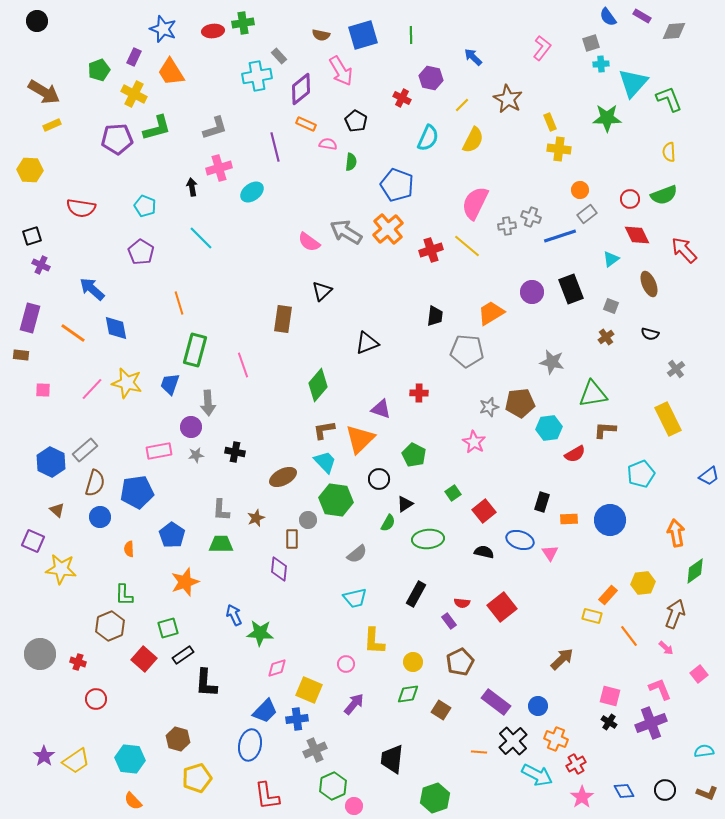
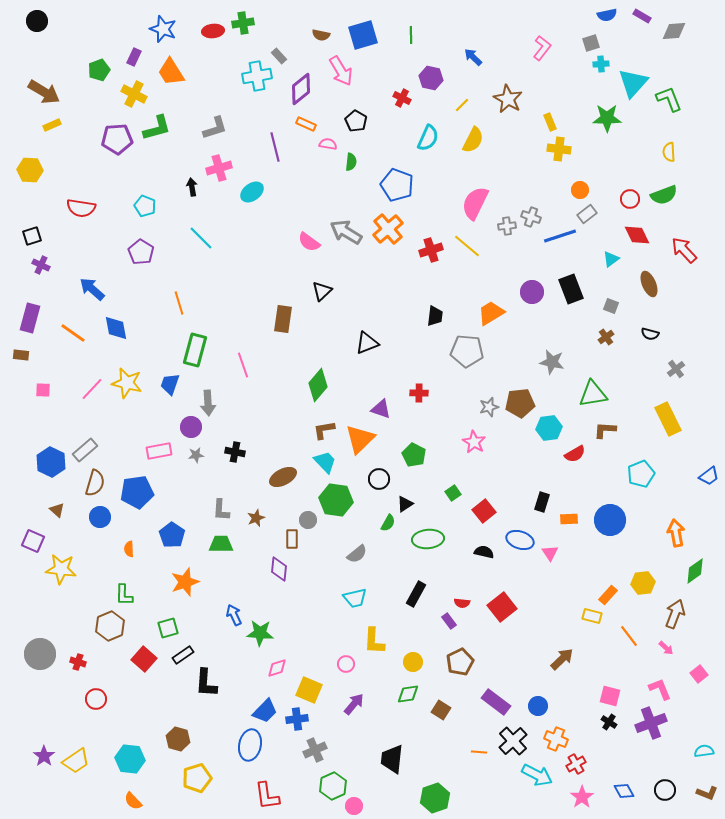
blue semicircle at (608, 17): moved 1 px left, 2 px up; rotated 66 degrees counterclockwise
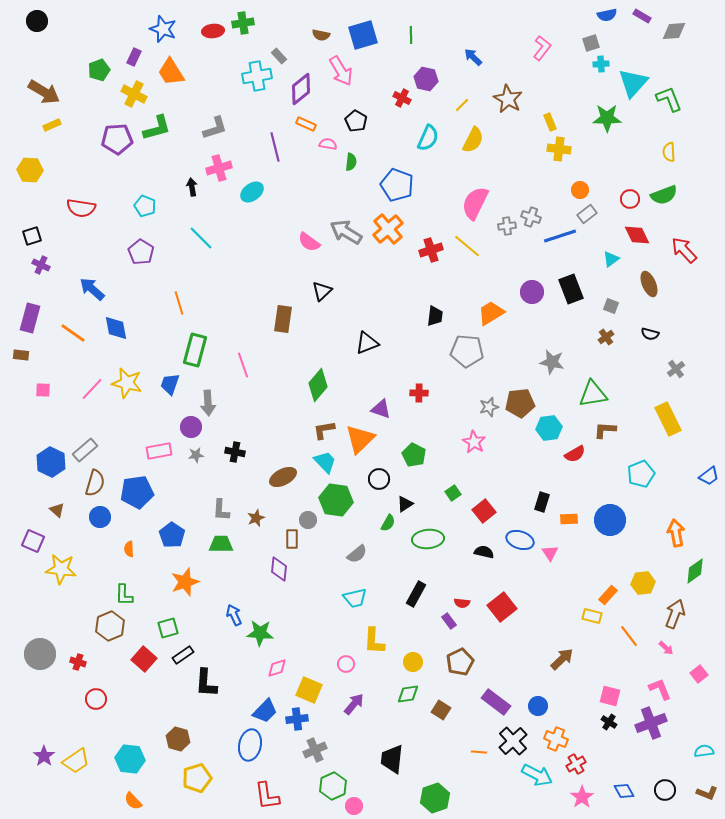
purple hexagon at (431, 78): moved 5 px left, 1 px down
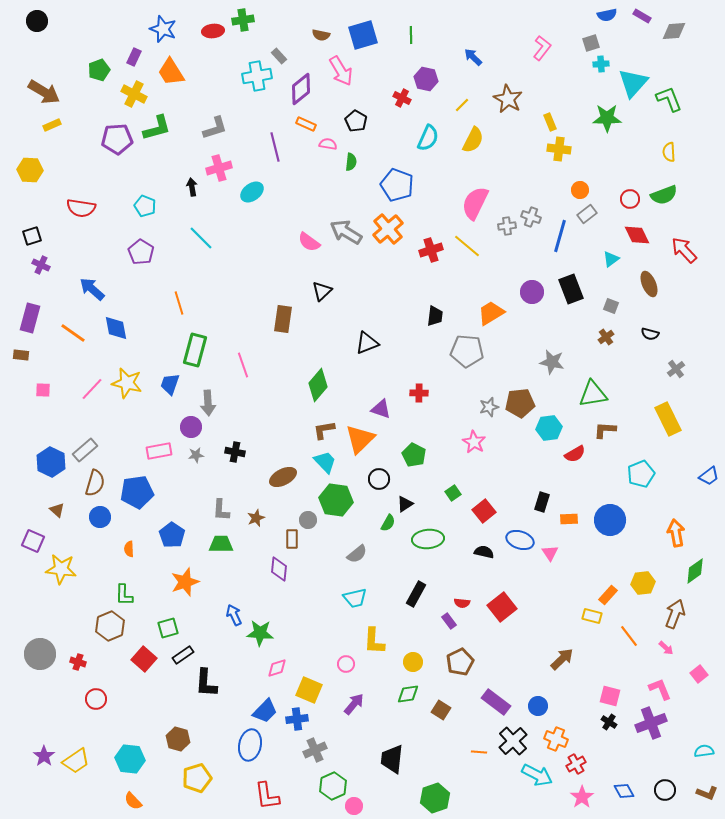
green cross at (243, 23): moved 3 px up
blue line at (560, 236): rotated 56 degrees counterclockwise
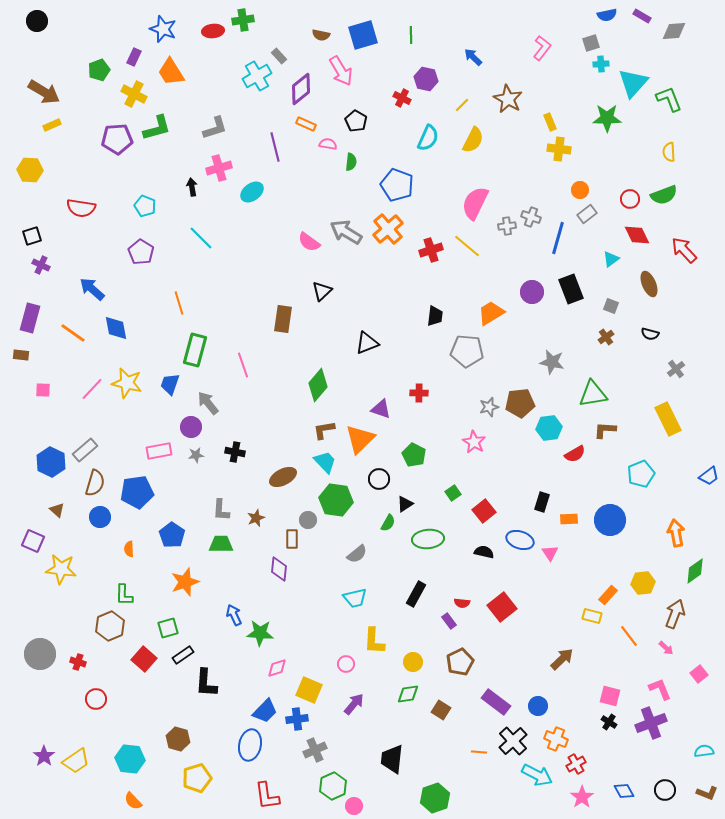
cyan cross at (257, 76): rotated 20 degrees counterclockwise
blue line at (560, 236): moved 2 px left, 2 px down
gray arrow at (208, 403): rotated 145 degrees clockwise
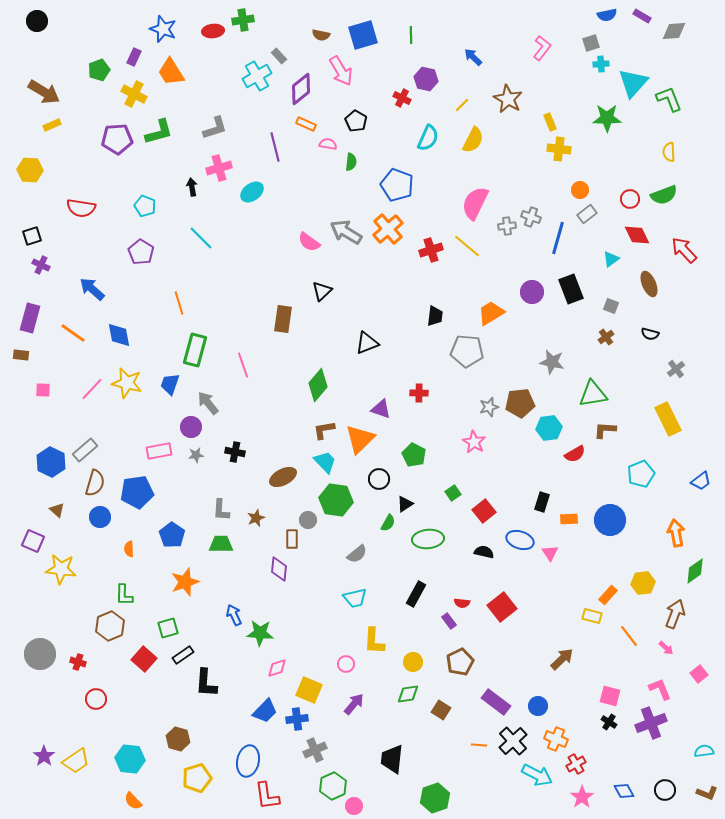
green L-shape at (157, 128): moved 2 px right, 4 px down
blue diamond at (116, 328): moved 3 px right, 7 px down
blue trapezoid at (709, 476): moved 8 px left, 5 px down
blue ellipse at (250, 745): moved 2 px left, 16 px down
orange line at (479, 752): moved 7 px up
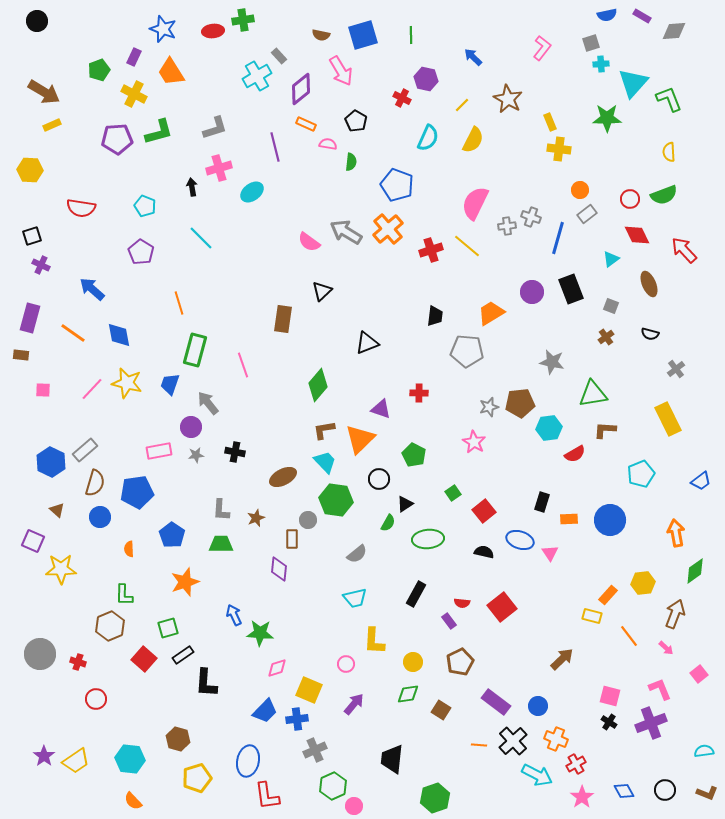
yellow star at (61, 569): rotated 8 degrees counterclockwise
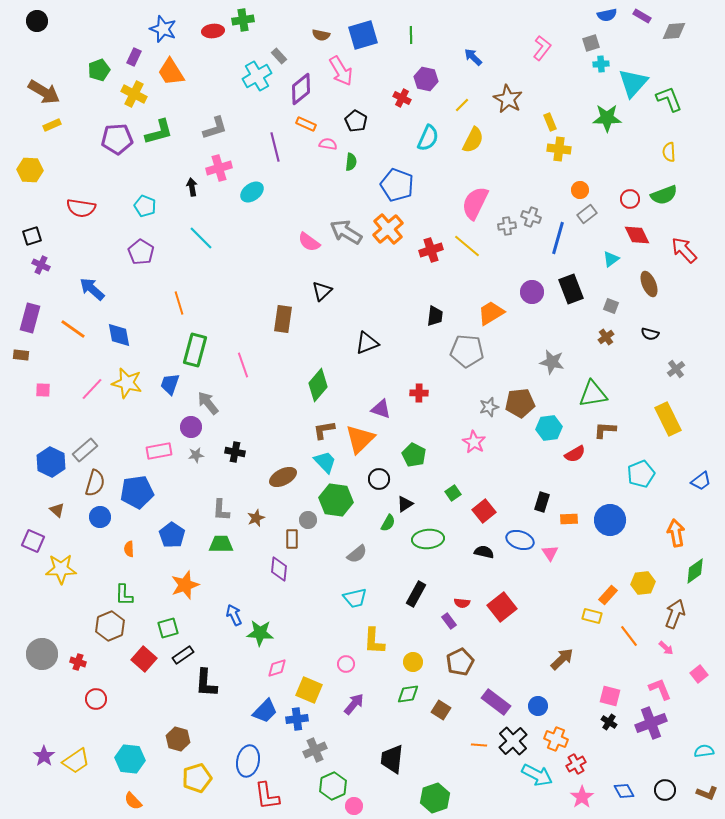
orange line at (73, 333): moved 4 px up
orange star at (185, 582): moved 3 px down
gray circle at (40, 654): moved 2 px right
